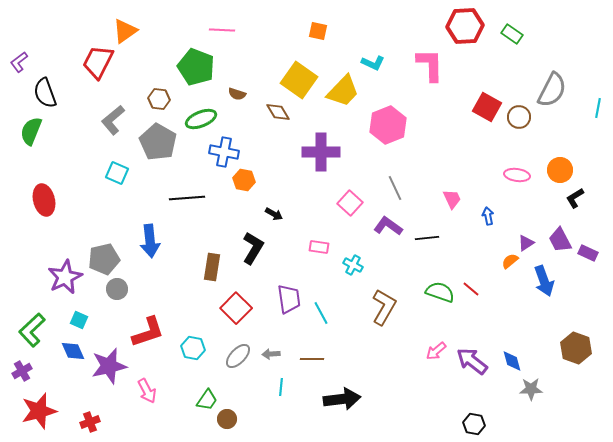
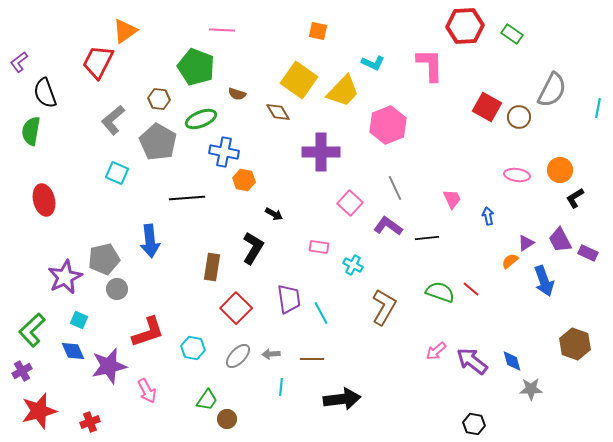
green semicircle at (31, 131): rotated 12 degrees counterclockwise
brown hexagon at (576, 348): moved 1 px left, 4 px up
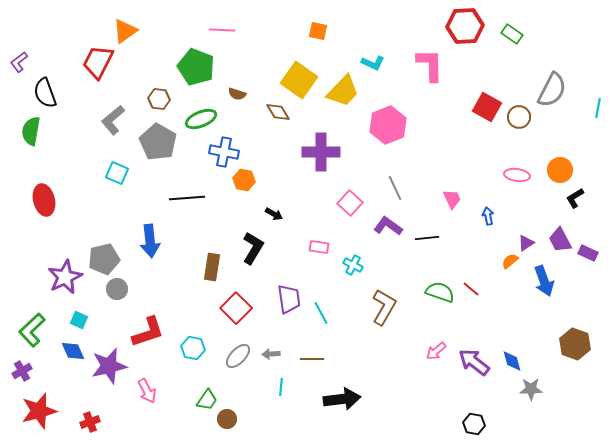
purple arrow at (472, 361): moved 2 px right, 1 px down
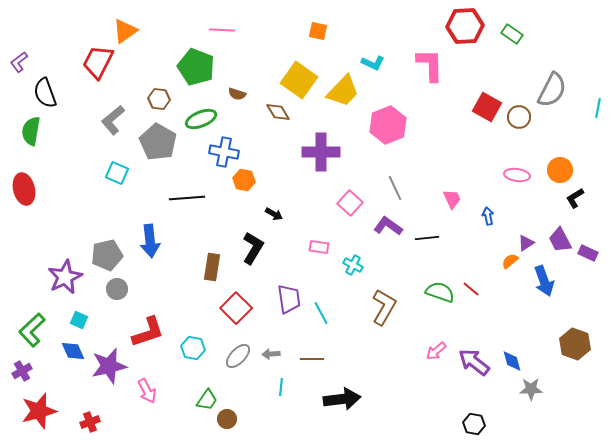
red ellipse at (44, 200): moved 20 px left, 11 px up
gray pentagon at (104, 259): moved 3 px right, 4 px up
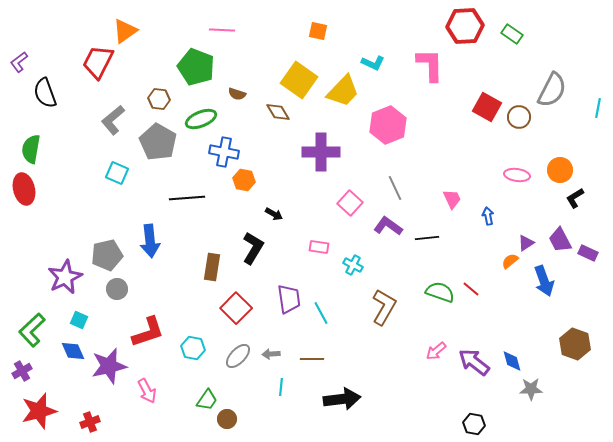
green semicircle at (31, 131): moved 18 px down
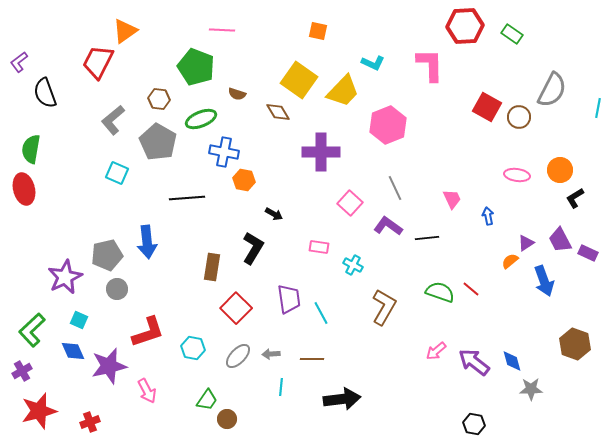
blue arrow at (150, 241): moved 3 px left, 1 px down
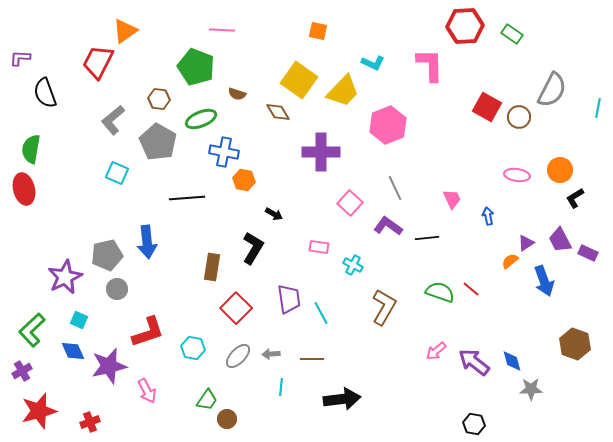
purple L-shape at (19, 62): moved 1 px right, 4 px up; rotated 40 degrees clockwise
